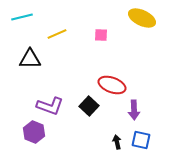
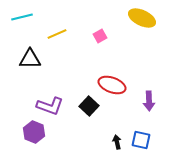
pink square: moved 1 px left, 1 px down; rotated 32 degrees counterclockwise
purple arrow: moved 15 px right, 9 px up
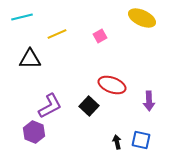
purple L-shape: rotated 48 degrees counterclockwise
